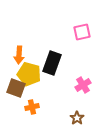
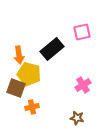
orange arrow: rotated 12 degrees counterclockwise
black rectangle: moved 14 px up; rotated 30 degrees clockwise
brown star: rotated 24 degrees counterclockwise
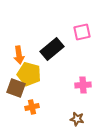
pink cross: rotated 28 degrees clockwise
brown star: moved 1 px down
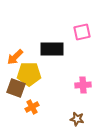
black rectangle: rotated 40 degrees clockwise
orange arrow: moved 4 px left, 2 px down; rotated 54 degrees clockwise
yellow pentagon: rotated 15 degrees counterclockwise
orange cross: rotated 16 degrees counterclockwise
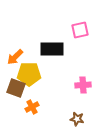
pink square: moved 2 px left, 2 px up
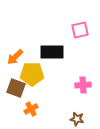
black rectangle: moved 3 px down
yellow pentagon: moved 3 px right
orange cross: moved 1 px left, 2 px down
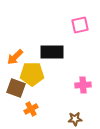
pink square: moved 5 px up
brown star: moved 2 px left; rotated 16 degrees counterclockwise
